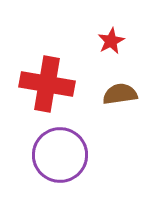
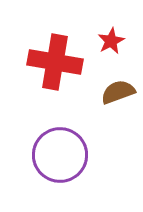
red cross: moved 8 px right, 22 px up
brown semicircle: moved 2 px left, 2 px up; rotated 12 degrees counterclockwise
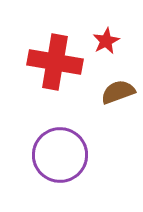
red star: moved 5 px left
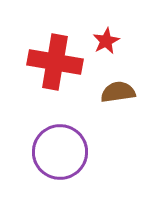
brown semicircle: rotated 12 degrees clockwise
purple circle: moved 3 px up
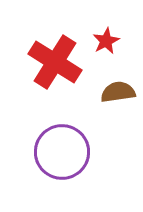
red cross: rotated 22 degrees clockwise
purple circle: moved 2 px right
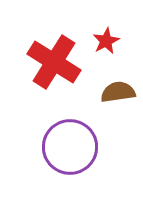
red cross: moved 1 px left
purple circle: moved 8 px right, 5 px up
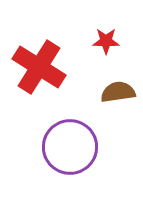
red star: rotated 28 degrees clockwise
red cross: moved 15 px left, 5 px down
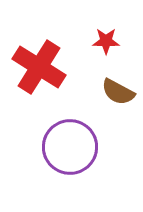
brown semicircle: rotated 144 degrees counterclockwise
